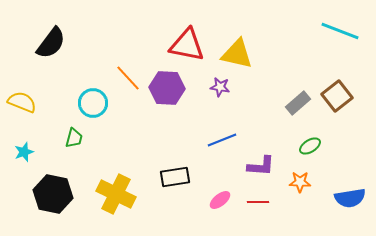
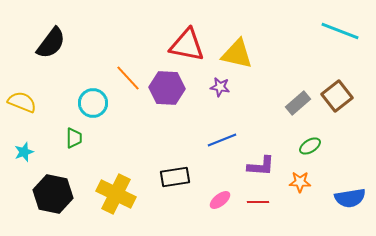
green trapezoid: rotated 15 degrees counterclockwise
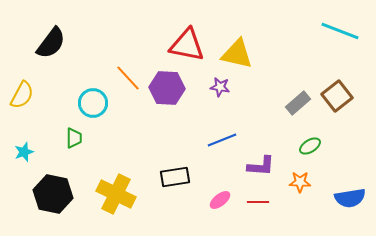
yellow semicircle: moved 7 px up; rotated 96 degrees clockwise
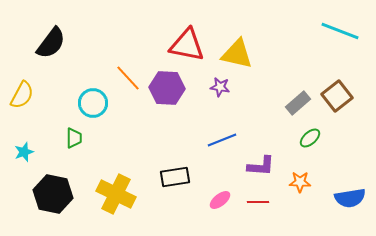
green ellipse: moved 8 px up; rotated 10 degrees counterclockwise
